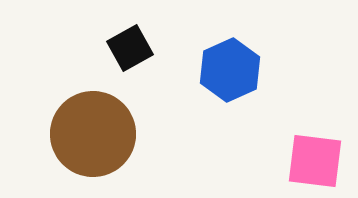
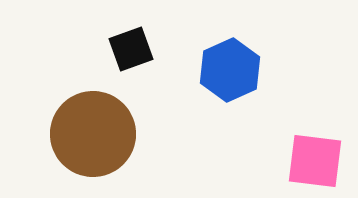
black square: moved 1 px right, 1 px down; rotated 9 degrees clockwise
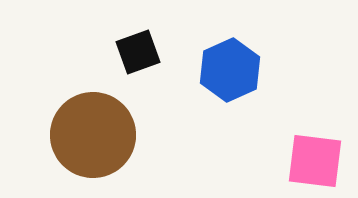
black square: moved 7 px right, 3 px down
brown circle: moved 1 px down
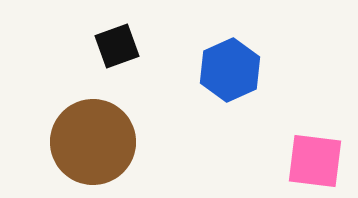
black square: moved 21 px left, 6 px up
brown circle: moved 7 px down
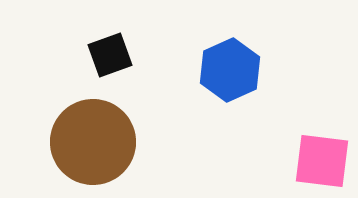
black square: moved 7 px left, 9 px down
pink square: moved 7 px right
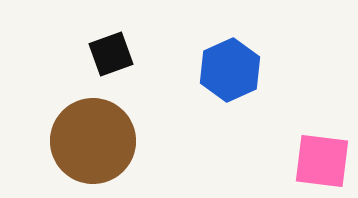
black square: moved 1 px right, 1 px up
brown circle: moved 1 px up
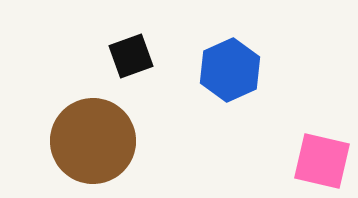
black square: moved 20 px right, 2 px down
pink square: rotated 6 degrees clockwise
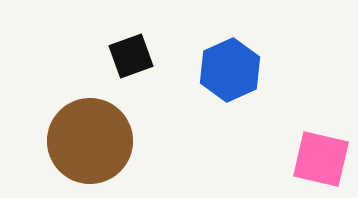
brown circle: moved 3 px left
pink square: moved 1 px left, 2 px up
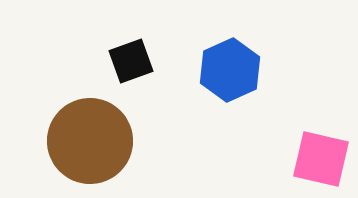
black square: moved 5 px down
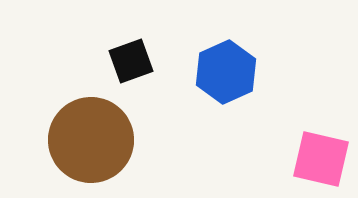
blue hexagon: moved 4 px left, 2 px down
brown circle: moved 1 px right, 1 px up
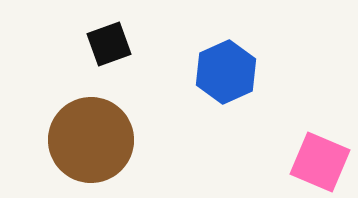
black square: moved 22 px left, 17 px up
pink square: moved 1 px left, 3 px down; rotated 10 degrees clockwise
